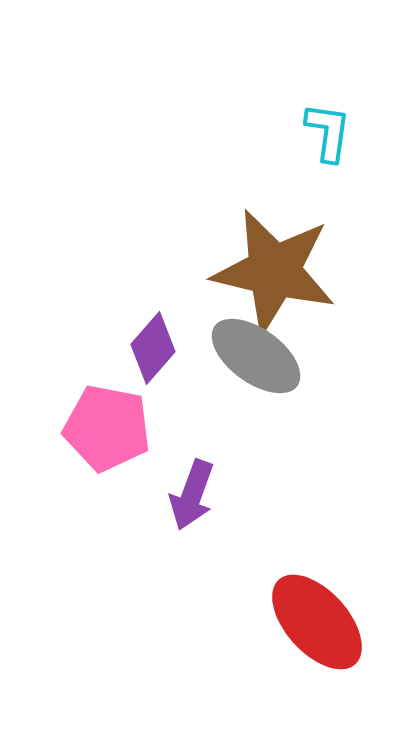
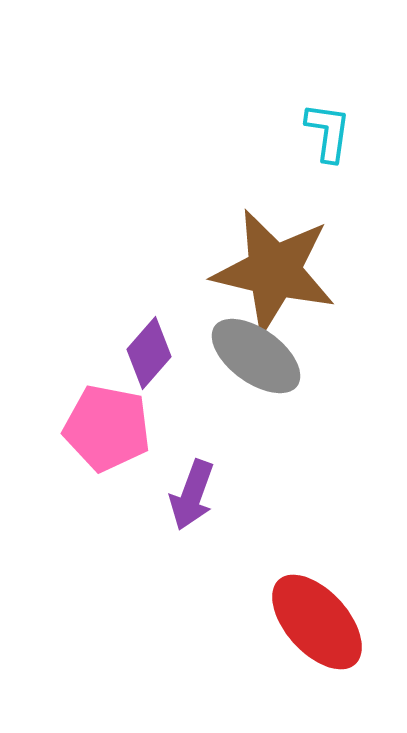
purple diamond: moved 4 px left, 5 px down
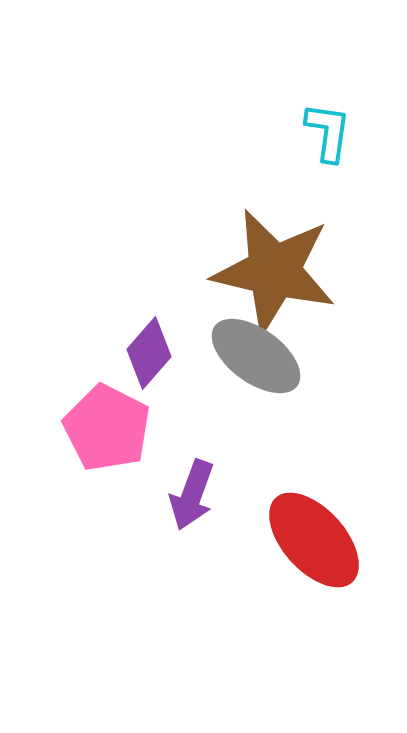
pink pentagon: rotated 16 degrees clockwise
red ellipse: moved 3 px left, 82 px up
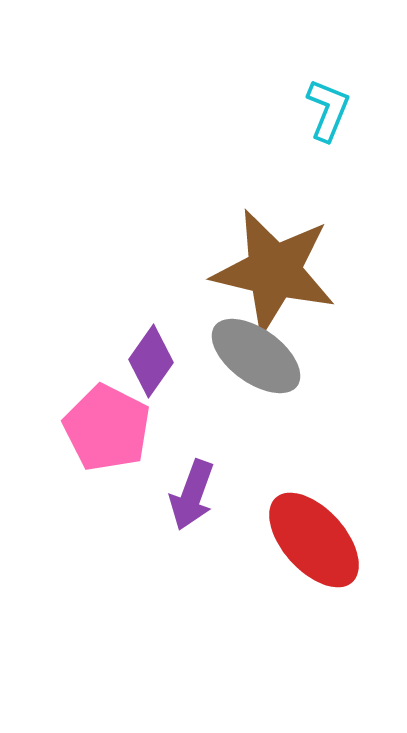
cyan L-shape: moved 22 px up; rotated 14 degrees clockwise
purple diamond: moved 2 px right, 8 px down; rotated 6 degrees counterclockwise
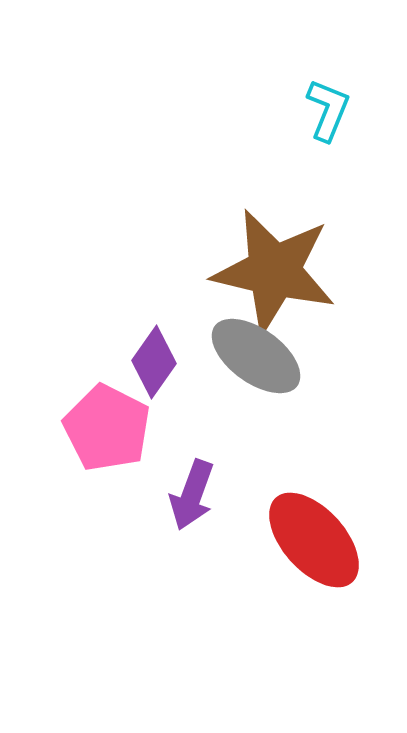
purple diamond: moved 3 px right, 1 px down
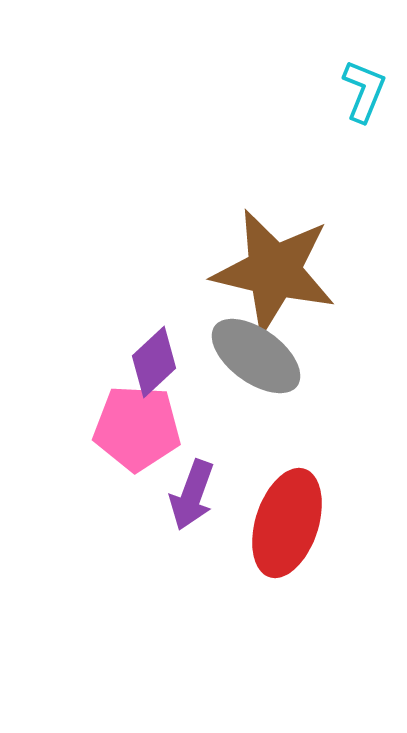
cyan L-shape: moved 36 px right, 19 px up
purple diamond: rotated 12 degrees clockwise
pink pentagon: moved 30 px right; rotated 24 degrees counterclockwise
red ellipse: moved 27 px left, 17 px up; rotated 60 degrees clockwise
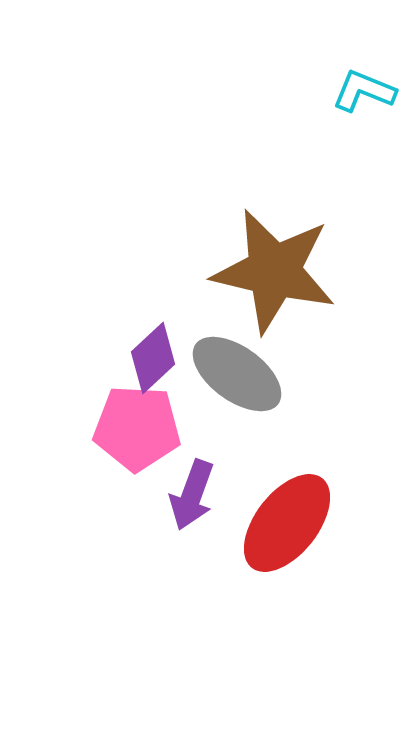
cyan L-shape: rotated 90 degrees counterclockwise
gray ellipse: moved 19 px left, 18 px down
purple diamond: moved 1 px left, 4 px up
red ellipse: rotated 20 degrees clockwise
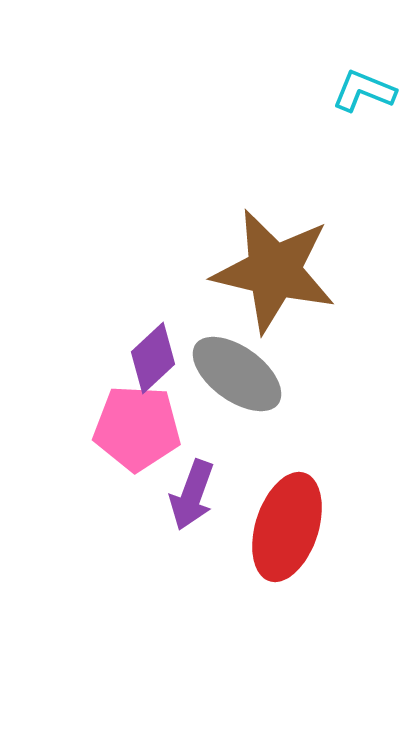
red ellipse: moved 4 px down; rotated 20 degrees counterclockwise
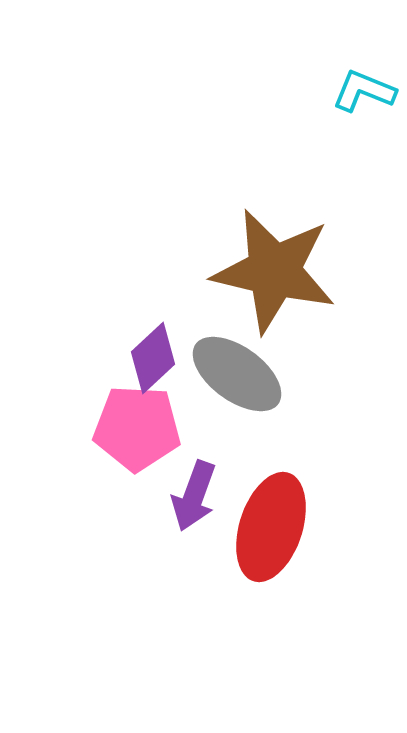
purple arrow: moved 2 px right, 1 px down
red ellipse: moved 16 px left
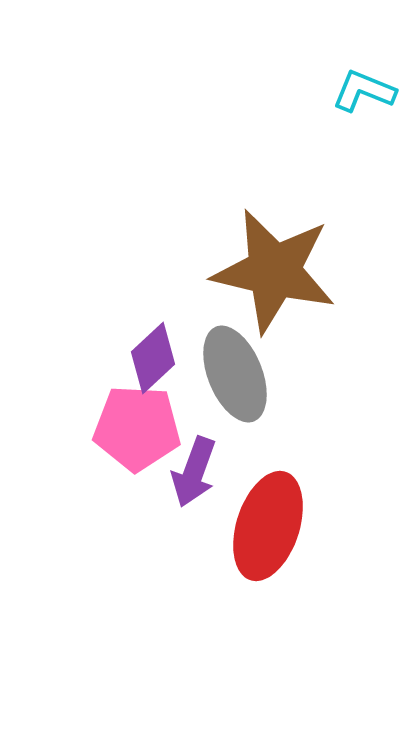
gray ellipse: moved 2 px left; rotated 32 degrees clockwise
purple arrow: moved 24 px up
red ellipse: moved 3 px left, 1 px up
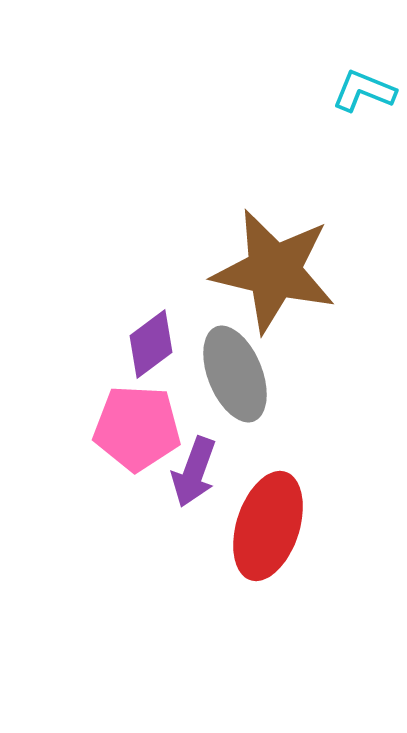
purple diamond: moved 2 px left, 14 px up; rotated 6 degrees clockwise
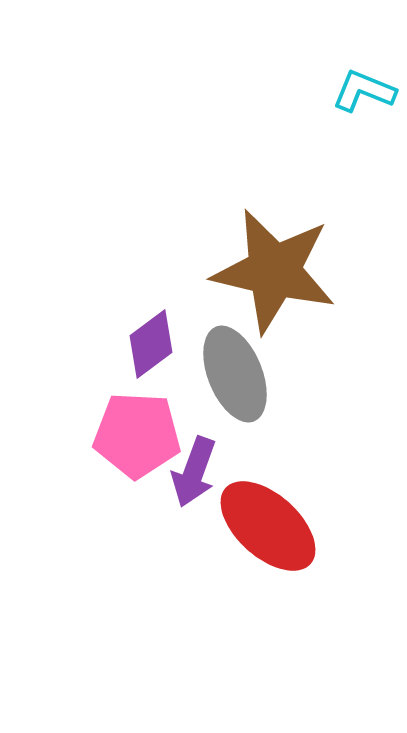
pink pentagon: moved 7 px down
red ellipse: rotated 66 degrees counterclockwise
